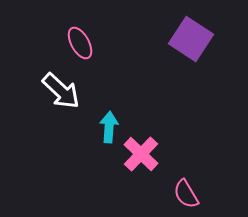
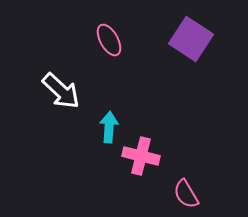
pink ellipse: moved 29 px right, 3 px up
pink cross: moved 2 px down; rotated 30 degrees counterclockwise
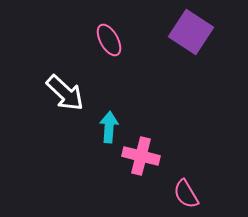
purple square: moved 7 px up
white arrow: moved 4 px right, 2 px down
